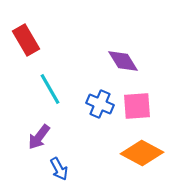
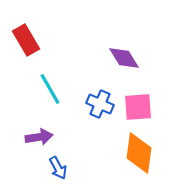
purple diamond: moved 1 px right, 3 px up
pink square: moved 1 px right, 1 px down
purple arrow: rotated 136 degrees counterclockwise
orange diamond: moved 3 px left; rotated 69 degrees clockwise
blue arrow: moved 1 px left, 1 px up
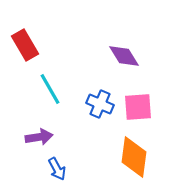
red rectangle: moved 1 px left, 5 px down
purple diamond: moved 2 px up
orange diamond: moved 5 px left, 4 px down
blue arrow: moved 1 px left, 1 px down
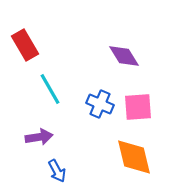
orange diamond: rotated 21 degrees counterclockwise
blue arrow: moved 2 px down
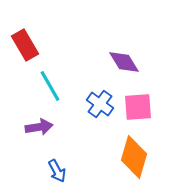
purple diamond: moved 6 px down
cyan line: moved 3 px up
blue cross: rotated 12 degrees clockwise
purple arrow: moved 10 px up
orange diamond: rotated 30 degrees clockwise
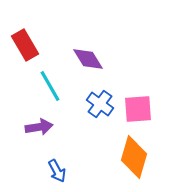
purple diamond: moved 36 px left, 3 px up
pink square: moved 2 px down
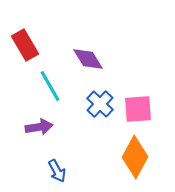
blue cross: rotated 8 degrees clockwise
orange diamond: moved 1 px right; rotated 12 degrees clockwise
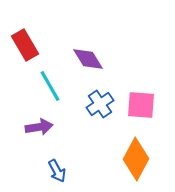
blue cross: rotated 12 degrees clockwise
pink square: moved 3 px right, 4 px up; rotated 8 degrees clockwise
orange diamond: moved 1 px right, 2 px down
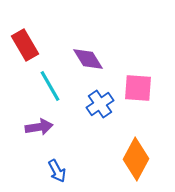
pink square: moved 3 px left, 17 px up
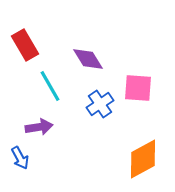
orange diamond: moved 7 px right; rotated 33 degrees clockwise
blue arrow: moved 37 px left, 13 px up
